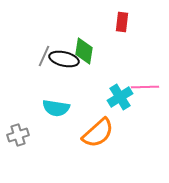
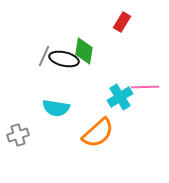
red rectangle: rotated 24 degrees clockwise
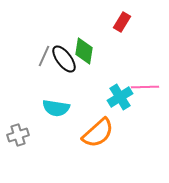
black ellipse: rotated 40 degrees clockwise
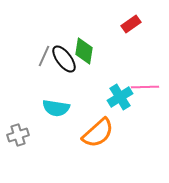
red rectangle: moved 9 px right, 2 px down; rotated 24 degrees clockwise
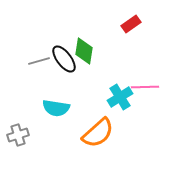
gray line: moved 5 px left, 5 px down; rotated 50 degrees clockwise
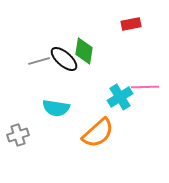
red rectangle: rotated 24 degrees clockwise
black ellipse: rotated 12 degrees counterclockwise
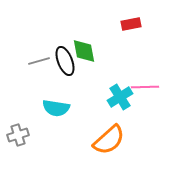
green diamond: rotated 20 degrees counterclockwise
black ellipse: moved 1 px right, 2 px down; rotated 28 degrees clockwise
orange semicircle: moved 11 px right, 7 px down
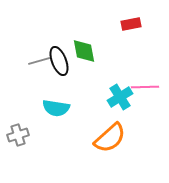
black ellipse: moved 6 px left
orange semicircle: moved 1 px right, 2 px up
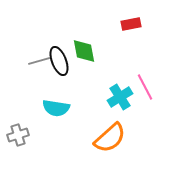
pink line: rotated 64 degrees clockwise
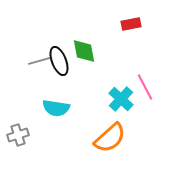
cyan cross: moved 1 px right, 2 px down; rotated 15 degrees counterclockwise
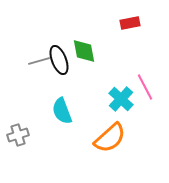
red rectangle: moved 1 px left, 1 px up
black ellipse: moved 1 px up
cyan semicircle: moved 6 px right, 3 px down; rotated 60 degrees clockwise
